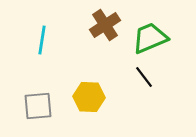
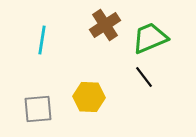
gray square: moved 3 px down
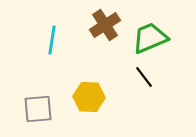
cyan line: moved 10 px right
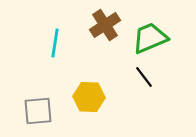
cyan line: moved 3 px right, 3 px down
gray square: moved 2 px down
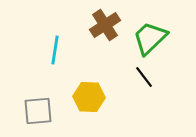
green trapezoid: rotated 21 degrees counterclockwise
cyan line: moved 7 px down
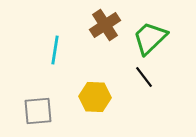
yellow hexagon: moved 6 px right
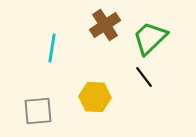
cyan line: moved 3 px left, 2 px up
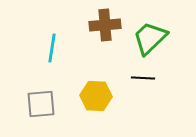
brown cross: rotated 28 degrees clockwise
black line: moved 1 px left, 1 px down; rotated 50 degrees counterclockwise
yellow hexagon: moved 1 px right, 1 px up
gray square: moved 3 px right, 7 px up
